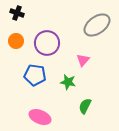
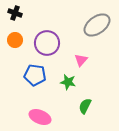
black cross: moved 2 px left
orange circle: moved 1 px left, 1 px up
pink triangle: moved 2 px left
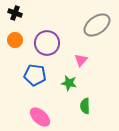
green star: moved 1 px right, 1 px down
green semicircle: rotated 28 degrees counterclockwise
pink ellipse: rotated 20 degrees clockwise
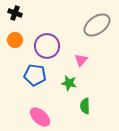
purple circle: moved 3 px down
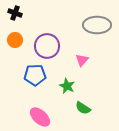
gray ellipse: rotated 36 degrees clockwise
pink triangle: moved 1 px right
blue pentagon: rotated 10 degrees counterclockwise
green star: moved 2 px left, 3 px down; rotated 14 degrees clockwise
green semicircle: moved 2 px left, 2 px down; rotated 56 degrees counterclockwise
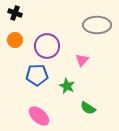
blue pentagon: moved 2 px right
green semicircle: moved 5 px right
pink ellipse: moved 1 px left, 1 px up
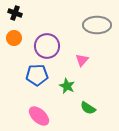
orange circle: moved 1 px left, 2 px up
